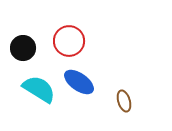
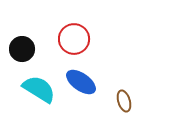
red circle: moved 5 px right, 2 px up
black circle: moved 1 px left, 1 px down
blue ellipse: moved 2 px right
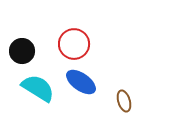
red circle: moved 5 px down
black circle: moved 2 px down
cyan semicircle: moved 1 px left, 1 px up
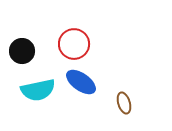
cyan semicircle: moved 2 px down; rotated 136 degrees clockwise
brown ellipse: moved 2 px down
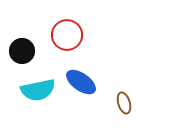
red circle: moved 7 px left, 9 px up
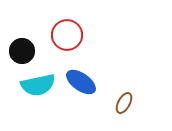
cyan semicircle: moved 5 px up
brown ellipse: rotated 45 degrees clockwise
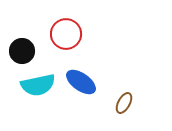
red circle: moved 1 px left, 1 px up
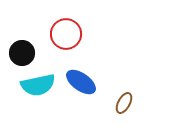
black circle: moved 2 px down
